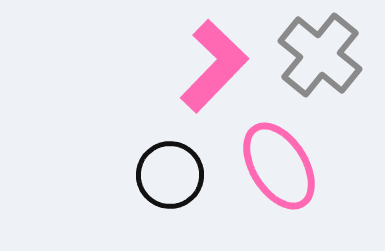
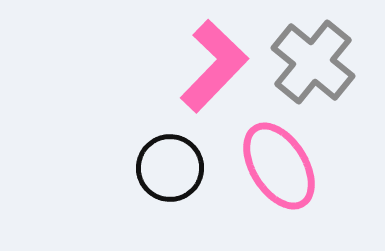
gray cross: moved 7 px left, 7 px down
black circle: moved 7 px up
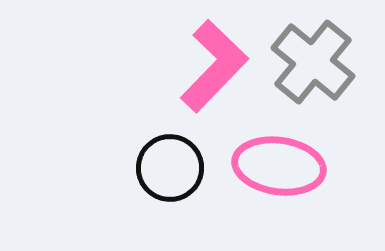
pink ellipse: rotated 50 degrees counterclockwise
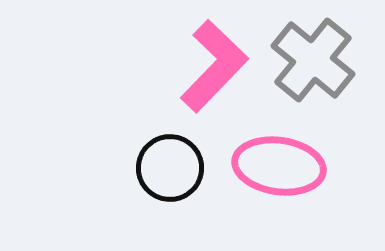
gray cross: moved 2 px up
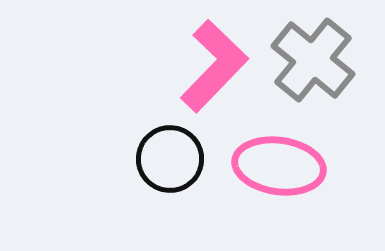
black circle: moved 9 px up
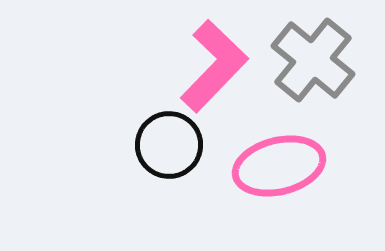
black circle: moved 1 px left, 14 px up
pink ellipse: rotated 22 degrees counterclockwise
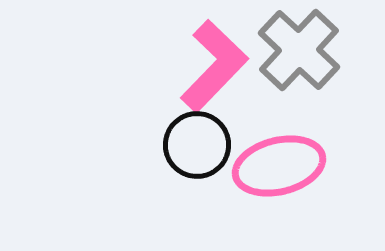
gray cross: moved 14 px left, 10 px up; rotated 4 degrees clockwise
black circle: moved 28 px right
